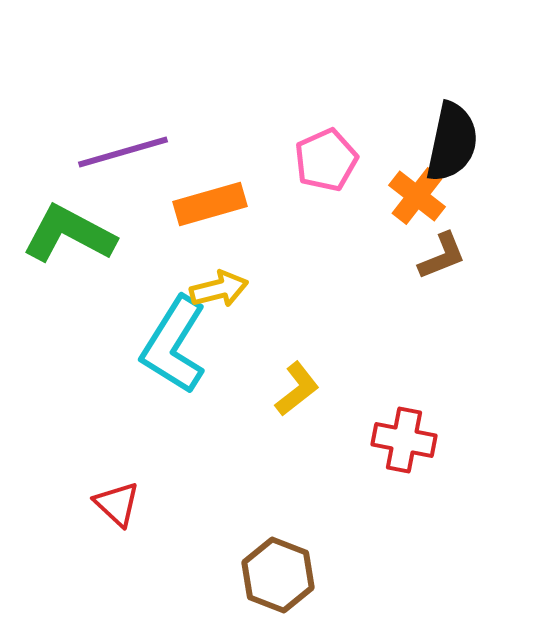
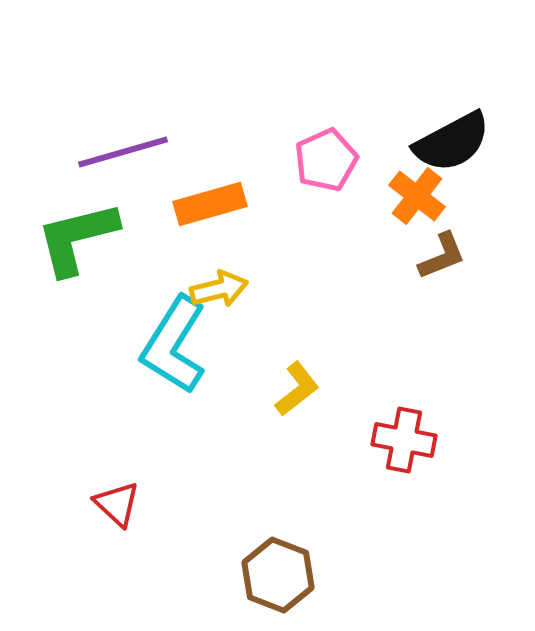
black semicircle: rotated 50 degrees clockwise
green L-shape: moved 8 px right, 4 px down; rotated 42 degrees counterclockwise
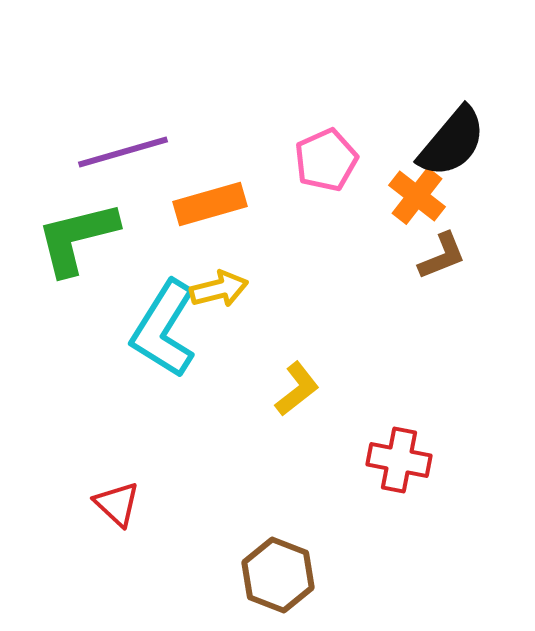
black semicircle: rotated 22 degrees counterclockwise
cyan L-shape: moved 10 px left, 16 px up
red cross: moved 5 px left, 20 px down
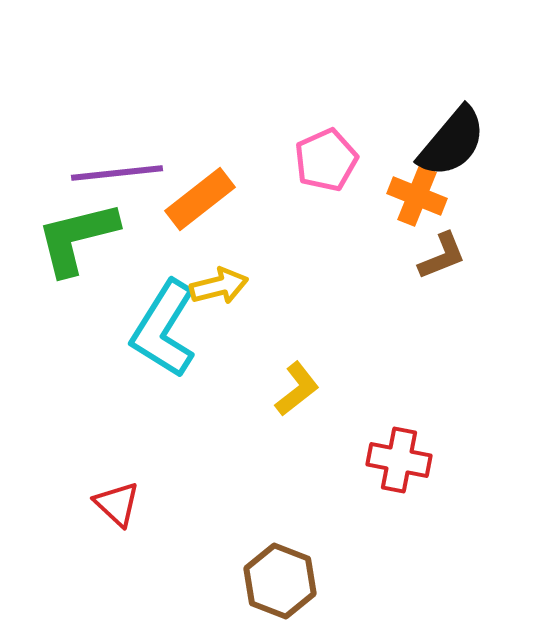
purple line: moved 6 px left, 21 px down; rotated 10 degrees clockwise
orange cross: rotated 16 degrees counterclockwise
orange rectangle: moved 10 px left, 5 px up; rotated 22 degrees counterclockwise
yellow arrow: moved 3 px up
brown hexagon: moved 2 px right, 6 px down
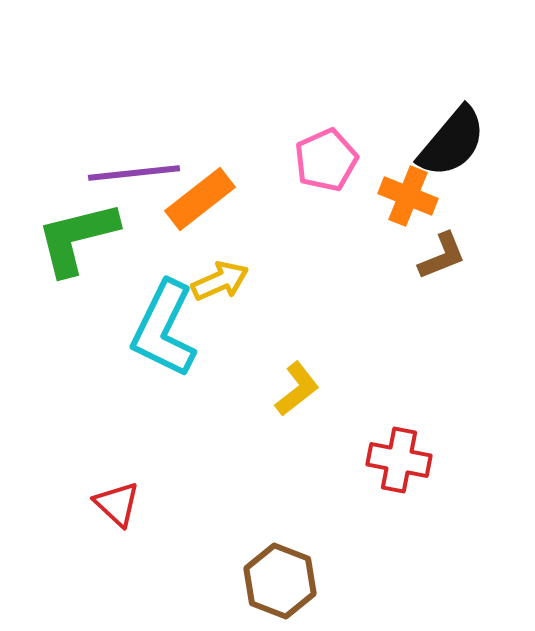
purple line: moved 17 px right
orange cross: moved 9 px left
yellow arrow: moved 1 px right, 5 px up; rotated 10 degrees counterclockwise
cyan L-shape: rotated 6 degrees counterclockwise
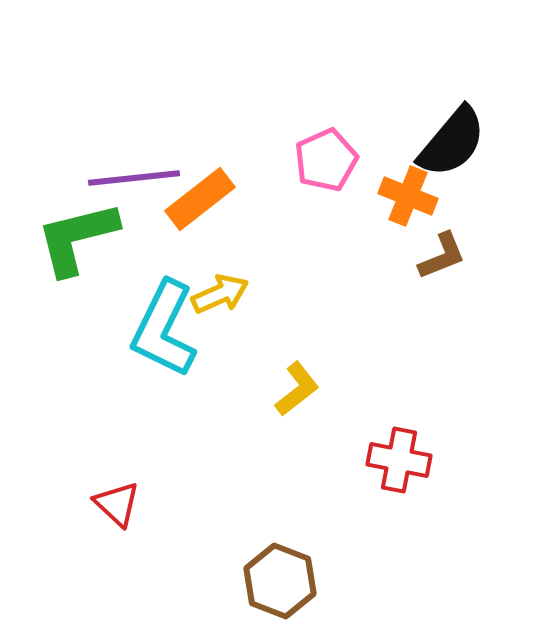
purple line: moved 5 px down
yellow arrow: moved 13 px down
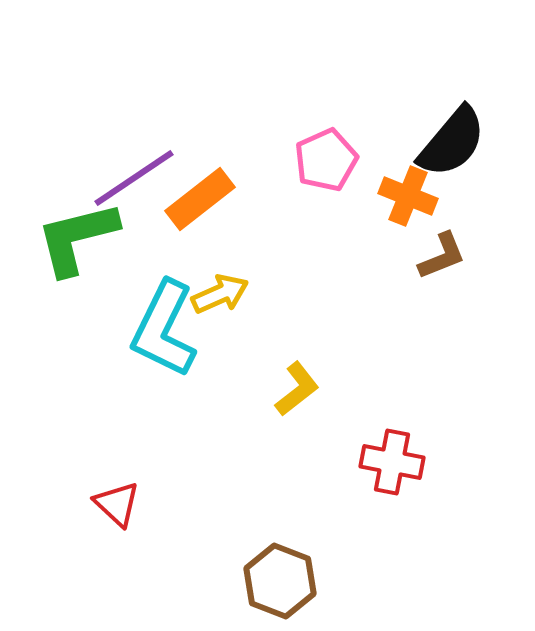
purple line: rotated 28 degrees counterclockwise
red cross: moved 7 px left, 2 px down
